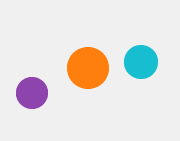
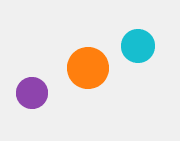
cyan circle: moved 3 px left, 16 px up
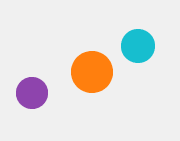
orange circle: moved 4 px right, 4 px down
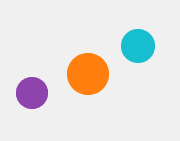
orange circle: moved 4 px left, 2 px down
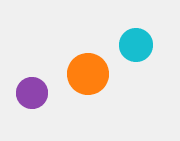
cyan circle: moved 2 px left, 1 px up
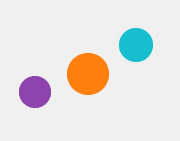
purple circle: moved 3 px right, 1 px up
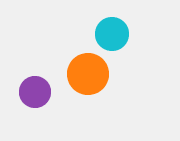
cyan circle: moved 24 px left, 11 px up
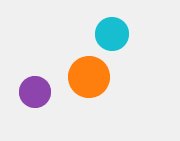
orange circle: moved 1 px right, 3 px down
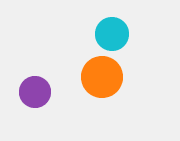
orange circle: moved 13 px right
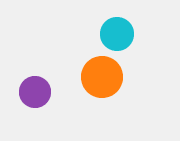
cyan circle: moved 5 px right
